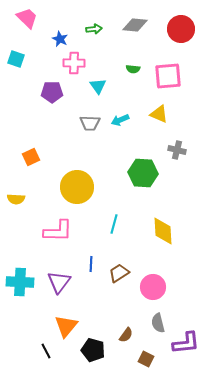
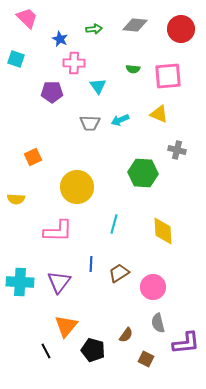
orange square: moved 2 px right
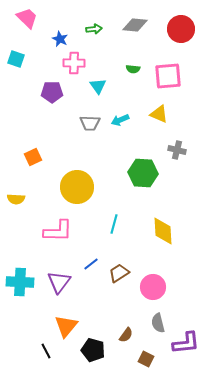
blue line: rotated 49 degrees clockwise
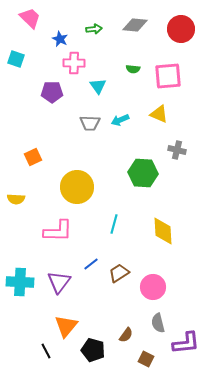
pink trapezoid: moved 3 px right
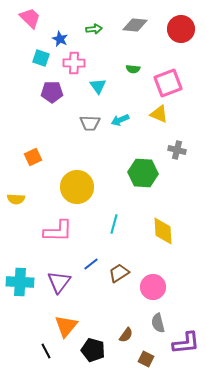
cyan square: moved 25 px right, 1 px up
pink square: moved 7 px down; rotated 16 degrees counterclockwise
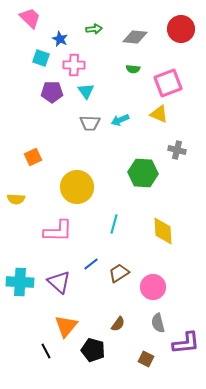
gray diamond: moved 12 px down
pink cross: moved 2 px down
cyan triangle: moved 12 px left, 5 px down
purple triangle: rotated 25 degrees counterclockwise
brown semicircle: moved 8 px left, 11 px up
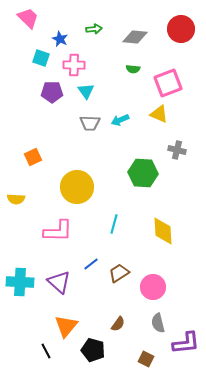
pink trapezoid: moved 2 px left
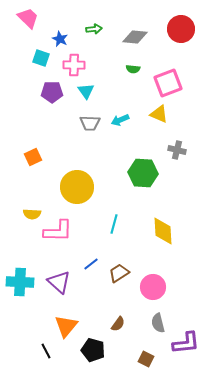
yellow semicircle: moved 16 px right, 15 px down
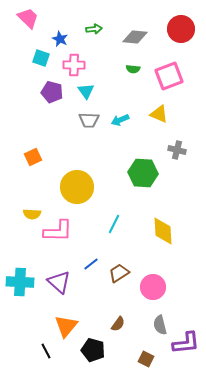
pink square: moved 1 px right, 7 px up
purple pentagon: rotated 15 degrees clockwise
gray trapezoid: moved 1 px left, 3 px up
cyan line: rotated 12 degrees clockwise
gray semicircle: moved 2 px right, 2 px down
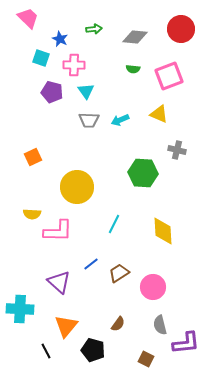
cyan cross: moved 27 px down
